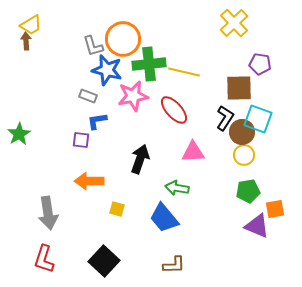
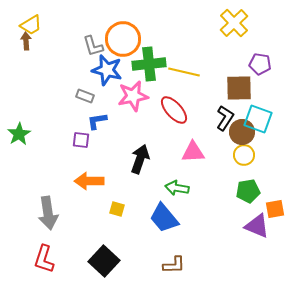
gray rectangle: moved 3 px left
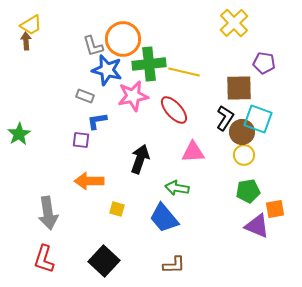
purple pentagon: moved 4 px right, 1 px up
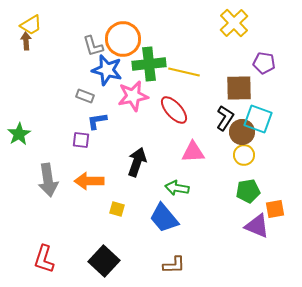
black arrow: moved 3 px left, 3 px down
gray arrow: moved 33 px up
